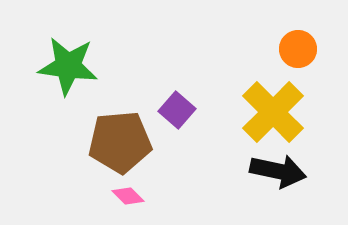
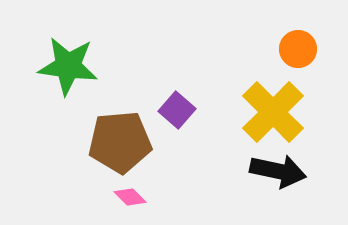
pink diamond: moved 2 px right, 1 px down
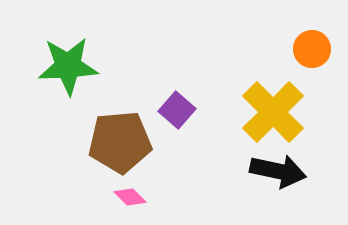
orange circle: moved 14 px right
green star: rotated 10 degrees counterclockwise
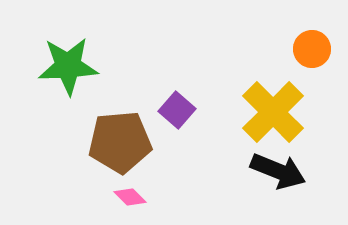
black arrow: rotated 10 degrees clockwise
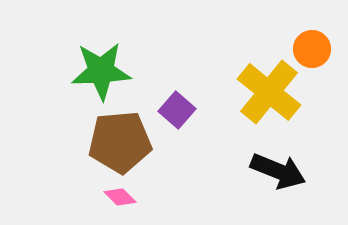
green star: moved 33 px right, 5 px down
yellow cross: moved 4 px left, 20 px up; rotated 6 degrees counterclockwise
pink diamond: moved 10 px left
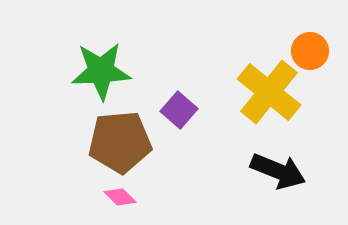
orange circle: moved 2 px left, 2 px down
purple square: moved 2 px right
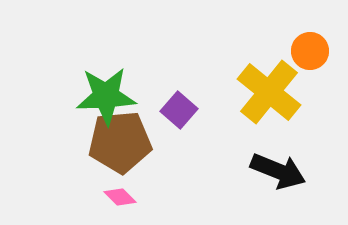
green star: moved 5 px right, 25 px down
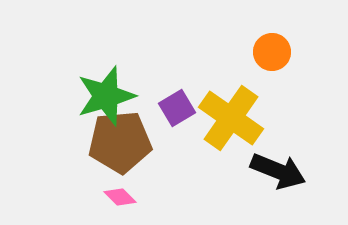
orange circle: moved 38 px left, 1 px down
yellow cross: moved 38 px left, 26 px down; rotated 4 degrees counterclockwise
green star: rotated 14 degrees counterclockwise
purple square: moved 2 px left, 2 px up; rotated 18 degrees clockwise
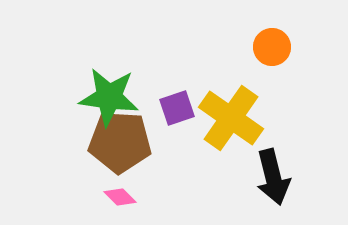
orange circle: moved 5 px up
green star: moved 3 px right, 1 px down; rotated 24 degrees clockwise
purple square: rotated 12 degrees clockwise
brown pentagon: rotated 8 degrees clockwise
black arrow: moved 5 px left, 6 px down; rotated 54 degrees clockwise
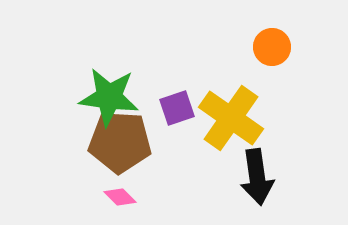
black arrow: moved 16 px left; rotated 6 degrees clockwise
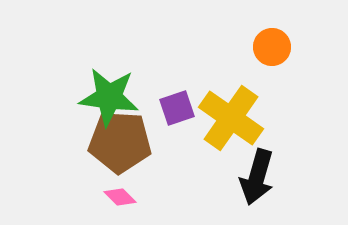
black arrow: rotated 24 degrees clockwise
